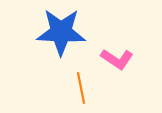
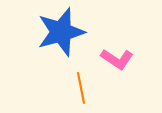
blue star: rotated 18 degrees counterclockwise
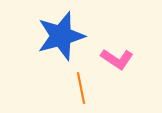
blue star: moved 4 px down
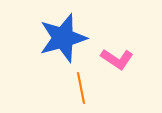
blue star: moved 2 px right, 2 px down
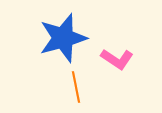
orange line: moved 5 px left, 1 px up
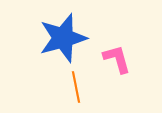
pink L-shape: rotated 140 degrees counterclockwise
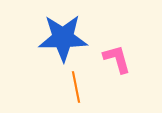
blue star: rotated 15 degrees clockwise
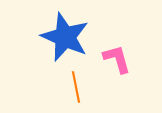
blue star: moved 2 px right, 1 px up; rotated 24 degrees clockwise
